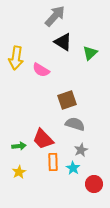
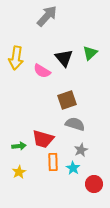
gray arrow: moved 8 px left
black triangle: moved 1 px right, 16 px down; rotated 18 degrees clockwise
pink semicircle: moved 1 px right, 1 px down
red trapezoid: rotated 30 degrees counterclockwise
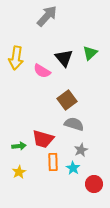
brown square: rotated 18 degrees counterclockwise
gray semicircle: moved 1 px left
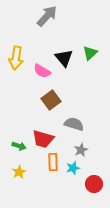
brown square: moved 16 px left
green arrow: rotated 24 degrees clockwise
cyan star: rotated 24 degrees clockwise
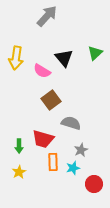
green triangle: moved 5 px right
gray semicircle: moved 3 px left, 1 px up
green arrow: rotated 72 degrees clockwise
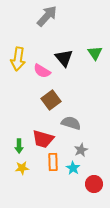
green triangle: rotated 21 degrees counterclockwise
yellow arrow: moved 2 px right, 1 px down
cyan star: rotated 24 degrees counterclockwise
yellow star: moved 3 px right, 4 px up; rotated 24 degrees clockwise
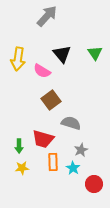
black triangle: moved 2 px left, 4 px up
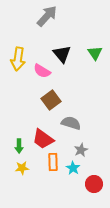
red trapezoid: rotated 20 degrees clockwise
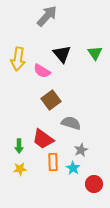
yellow star: moved 2 px left, 1 px down
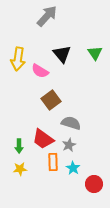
pink semicircle: moved 2 px left
gray star: moved 12 px left, 5 px up
